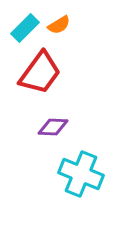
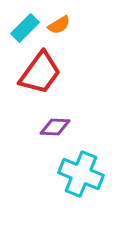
purple diamond: moved 2 px right
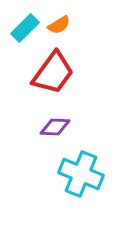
red trapezoid: moved 13 px right
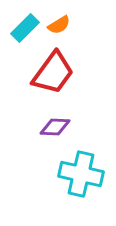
cyan cross: rotated 9 degrees counterclockwise
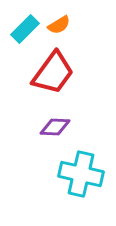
cyan rectangle: moved 1 px down
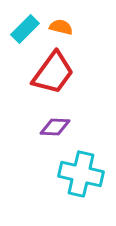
orange semicircle: moved 2 px right, 2 px down; rotated 135 degrees counterclockwise
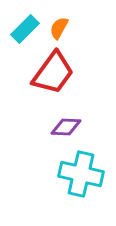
orange semicircle: moved 2 px left, 1 px down; rotated 75 degrees counterclockwise
purple diamond: moved 11 px right
